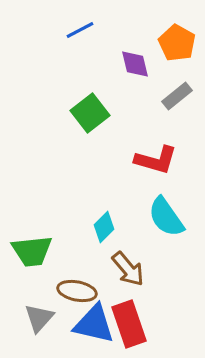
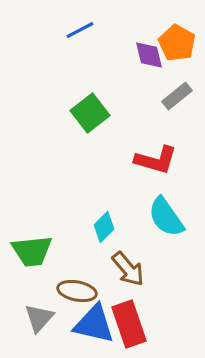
purple diamond: moved 14 px right, 9 px up
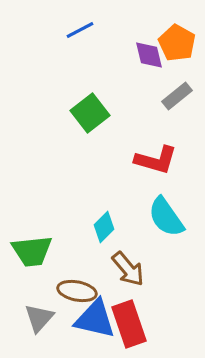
blue triangle: moved 1 px right, 5 px up
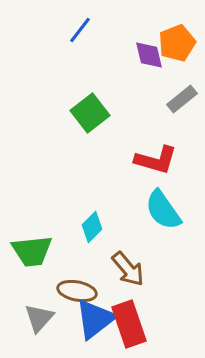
blue line: rotated 24 degrees counterclockwise
orange pentagon: rotated 21 degrees clockwise
gray rectangle: moved 5 px right, 3 px down
cyan semicircle: moved 3 px left, 7 px up
cyan diamond: moved 12 px left
blue triangle: rotated 51 degrees counterclockwise
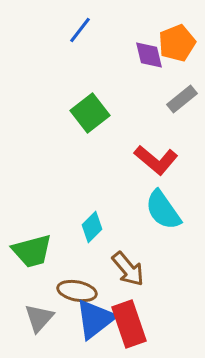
red L-shape: rotated 24 degrees clockwise
green trapezoid: rotated 9 degrees counterclockwise
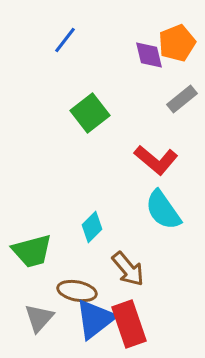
blue line: moved 15 px left, 10 px down
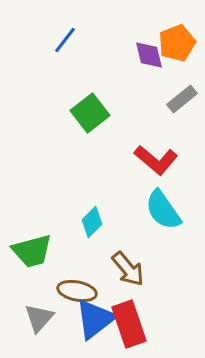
cyan diamond: moved 5 px up
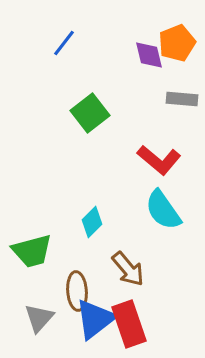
blue line: moved 1 px left, 3 px down
gray rectangle: rotated 44 degrees clockwise
red L-shape: moved 3 px right
brown ellipse: rotated 75 degrees clockwise
